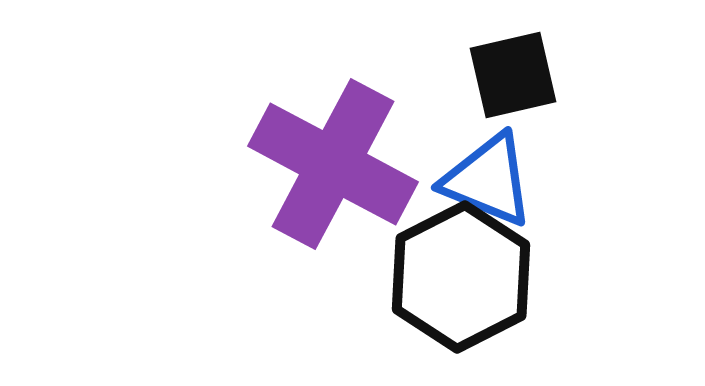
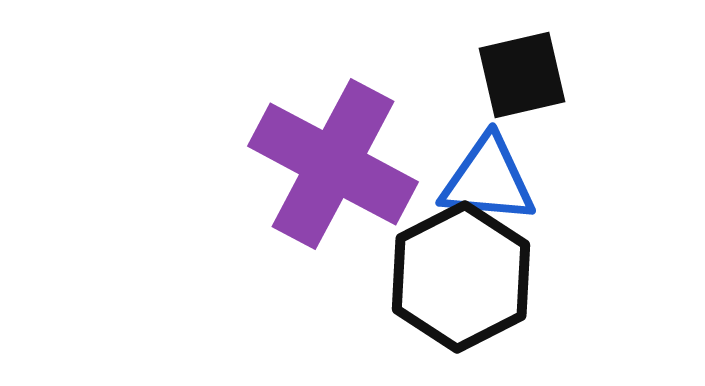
black square: moved 9 px right
blue triangle: rotated 17 degrees counterclockwise
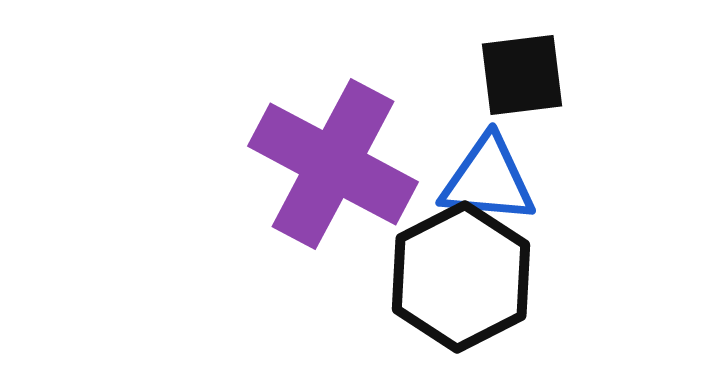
black square: rotated 6 degrees clockwise
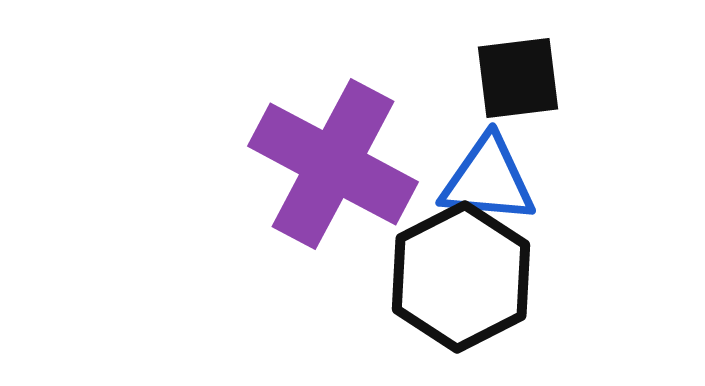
black square: moved 4 px left, 3 px down
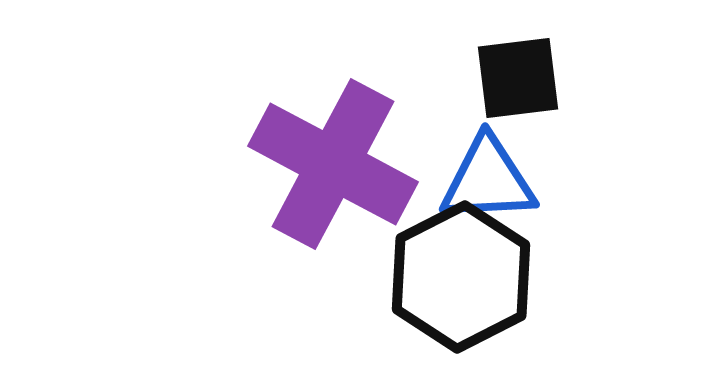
blue triangle: rotated 8 degrees counterclockwise
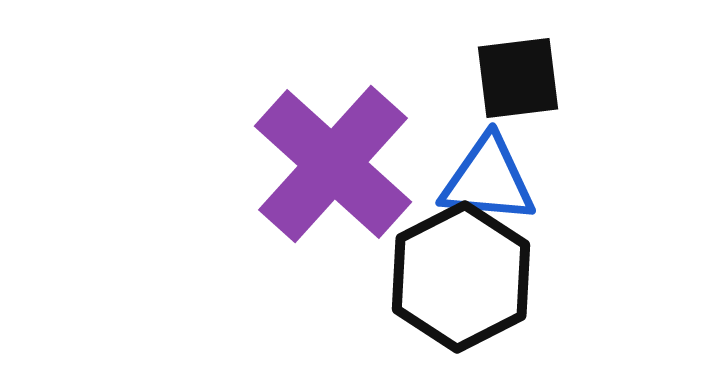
purple cross: rotated 14 degrees clockwise
blue triangle: rotated 8 degrees clockwise
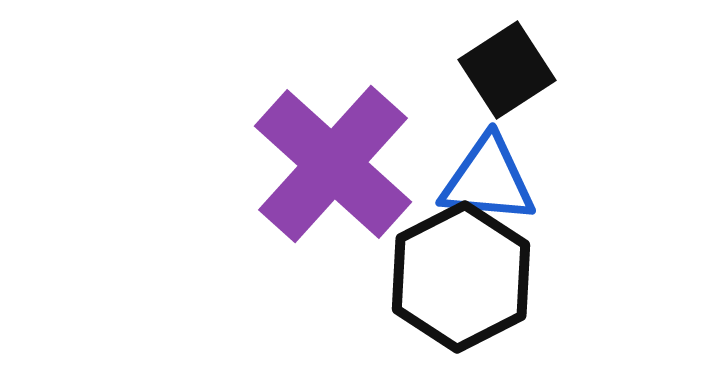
black square: moved 11 px left, 8 px up; rotated 26 degrees counterclockwise
